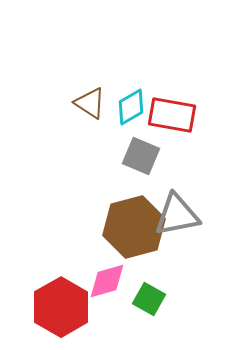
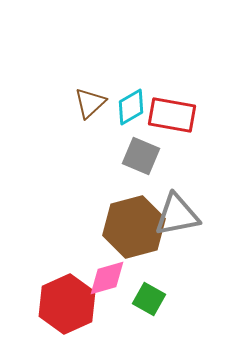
brown triangle: rotated 44 degrees clockwise
pink diamond: moved 3 px up
red hexagon: moved 6 px right, 3 px up; rotated 6 degrees clockwise
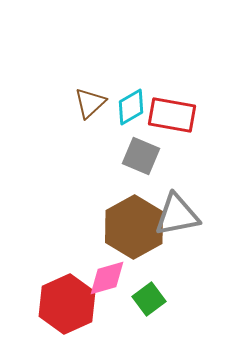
brown hexagon: rotated 14 degrees counterclockwise
green square: rotated 24 degrees clockwise
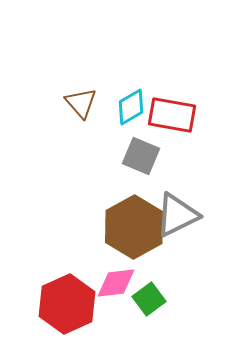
brown triangle: moved 9 px left; rotated 28 degrees counterclockwise
gray triangle: rotated 15 degrees counterclockwise
pink diamond: moved 9 px right, 5 px down; rotated 9 degrees clockwise
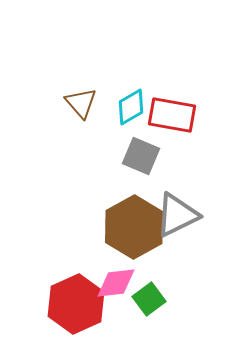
red hexagon: moved 9 px right
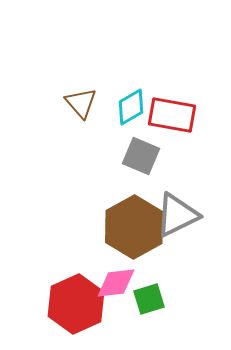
green square: rotated 20 degrees clockwise
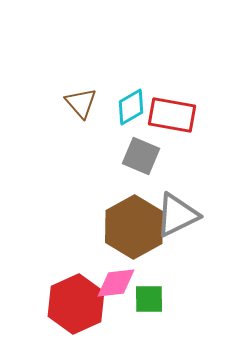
green square: rotated 16 degrees clockwise
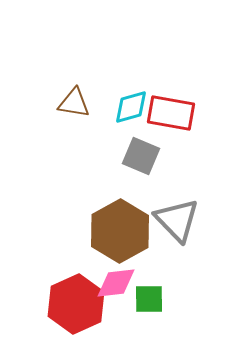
brown triangle: moved 7 px left; rotated 40 degrees counterclockwise
cyan diamond: rotated 15 degrees clockwise
red rectangle: moved 1 px left, 2 px up
gray triangle: moved 5 px down; rotated 48 degrees counterclockwise
brown hexagon: moved 14 px left, 4 px down
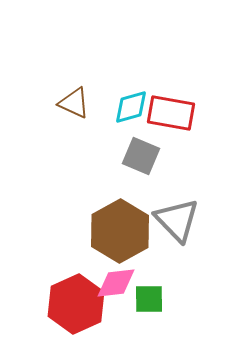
brown triangle: rotated 16 degrees clockwise
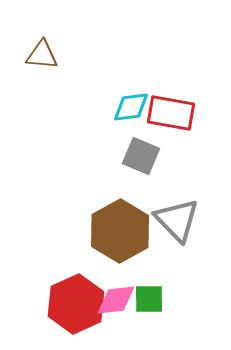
brown triangle: moved 32 px left, 48 px up; rotated 20 degrees counterclockwise
cyan diamond: rotated 9 degrees clockwise
pink diamond: moved 17 px down
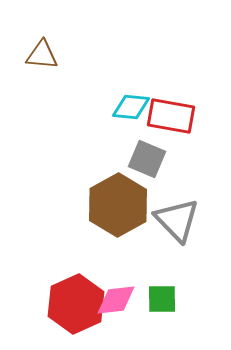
cyan diamond: rotated 12 degrees clockwise
red rectangle: moved 3 px down
gray square: moved 6 px right, 3 px down
brown hexagon: moved 2 px left, 26 px up
green square: moved 13 px right
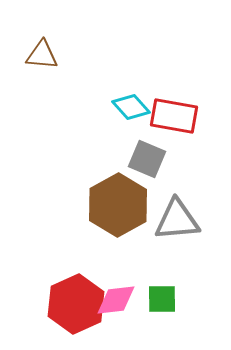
cyan diamond: rotated 42 degrees clockwise
red rectangle: moved 3 px right
gray triangle: rotated 51 degrees counterclockwise
